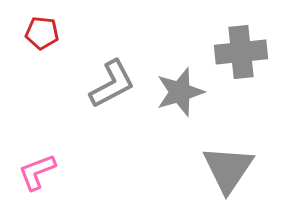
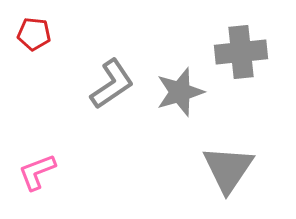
red pentagon: moved 8 px left, 1 px down
gray L-shape: rotated 6 degrees counterclockwise
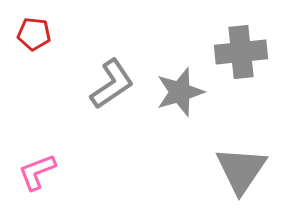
gray triangle: moved 13 px right, 1 px down
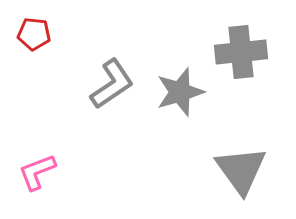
gray triangle: rotated 10 degrees counterclockwise
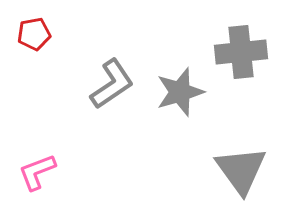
red pentagon: rotated 16 degrees counterclockwise
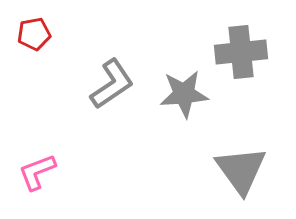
gray star: moved 4 px right, 2 px down; rotated 12 degrees clockwise
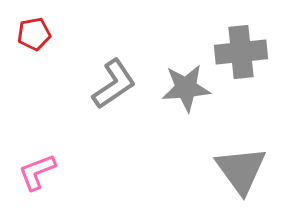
gray L-shape: moved 2 px right
gray star: moved 2 px right, 6 px up
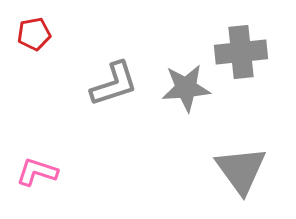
gray L-shape: rotated 16 degrees clockwise
pink L-shape: rotated 39 degrees clockwise
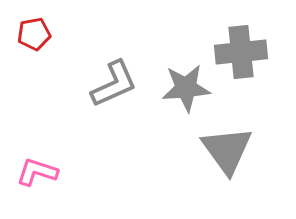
gray L-shape: rotated 6 degrees counterclockwise
gray triangle: moved 14 px left, 20 px up
